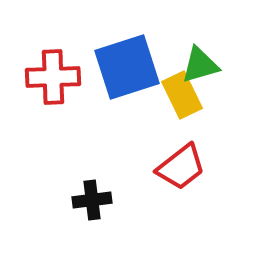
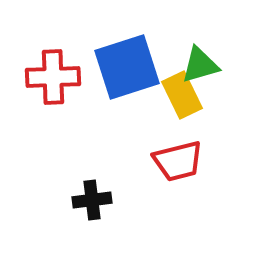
red trapezoid: moved 3 px left, 6 px up; rotated 24 degrees clockwise
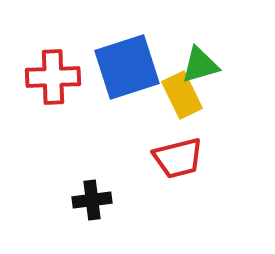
red trapezoid: moved 3 px up
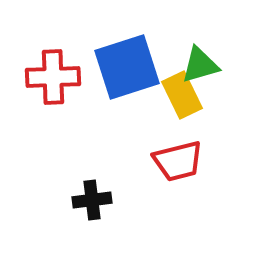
red trapezoid: moved 3 px down
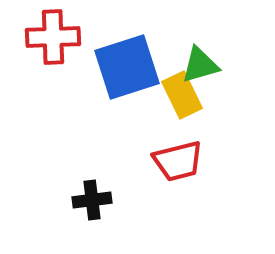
red cross: moved 40 px up
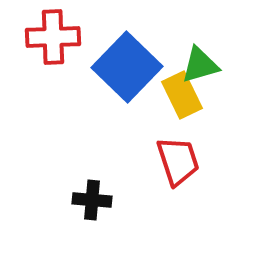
blue square: rotated 28 degrees counterclockwise
red trapezoid: rotated 94 degrees counterclockwise
black cross: rotated 12 degrees clockwise
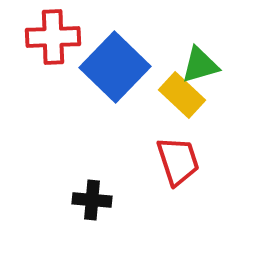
blue square: moved 12 px left
yellow rectangle: rotated 21 degrees counterclockwise
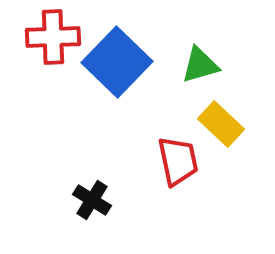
blue square: moved 2 px right, 5 px up
yellow rectangle: moved 39 px right, 29 px down
red trapezoid: rotated 6 degrees clockwise
black cross: rotated 27 degrees clockwise
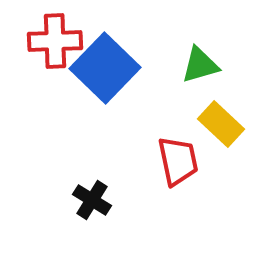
red cross: moved 2 px right, 4 px down
blue square: moved 12 px left, 6 px down
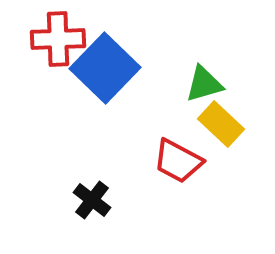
red cross: moved 3 px right, 2 px up
green triangle: moved 4 px right, 19 px down
red trapezoid: rotated 130 degrees clockwise
black cross: rotated 6 degrees clockwise
